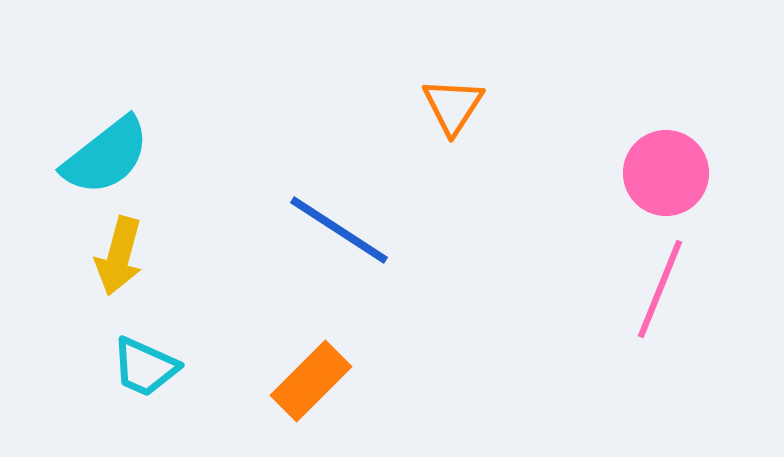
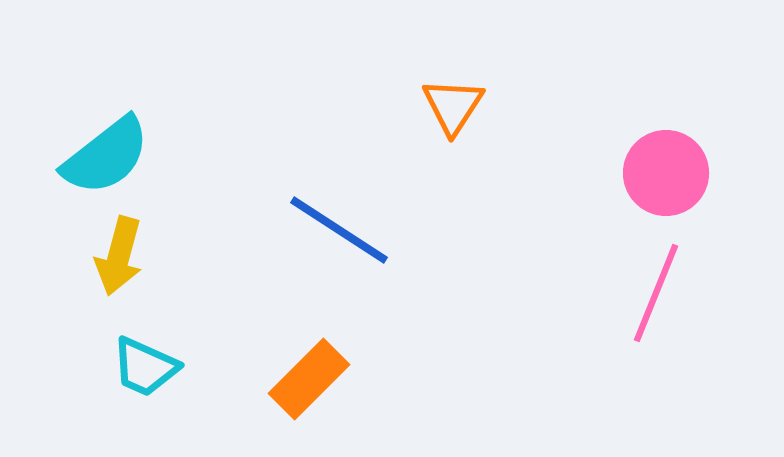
pink line: moved 4 px left, 4 px down
orange rectangle: moved 2 px left, 2 px up
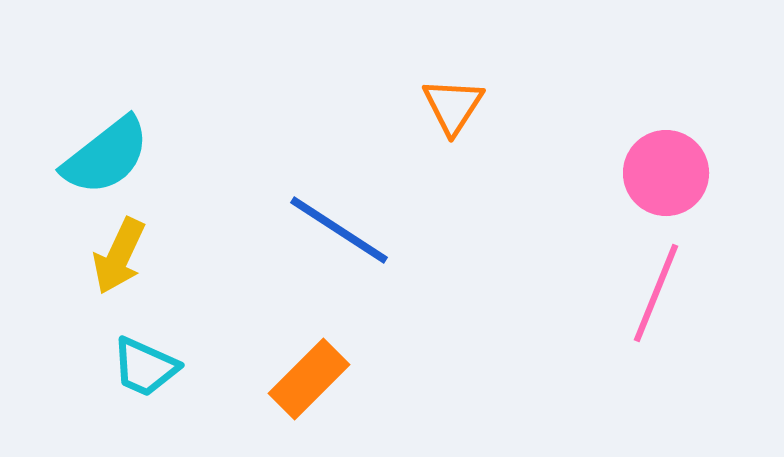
yellow arrow: rotated 10 degrees clockwise
